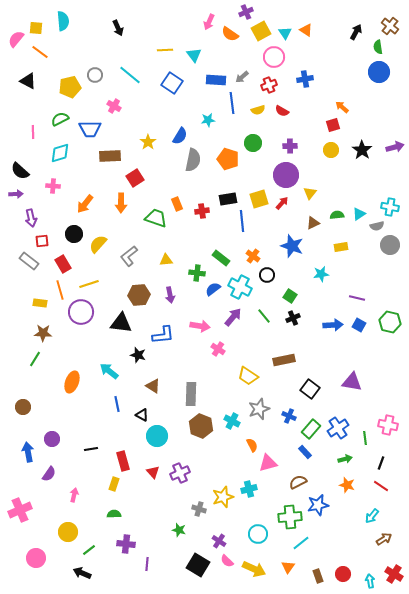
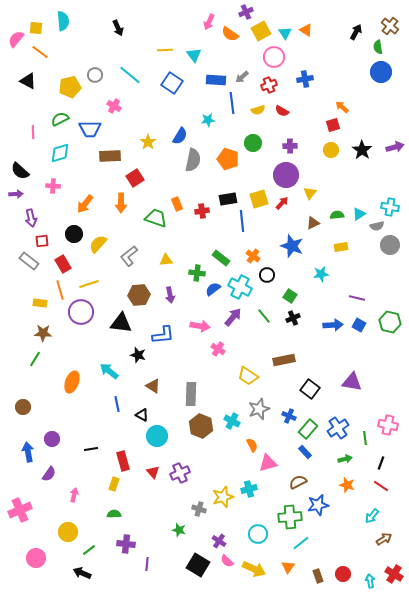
blue circle at (379, 72): moved 2 px right
green rectangle at (311, 429): moved 3 px left
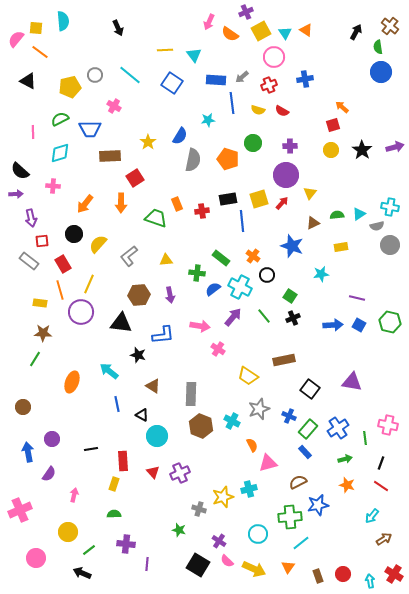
yellow semicircle at (258, 110): rotated 32 degrees clockwise
yellow line at (89, 284): rotated 48 degrees counterclockwise
red rectangle at (123, 461): rotated 12 degrees clockwise
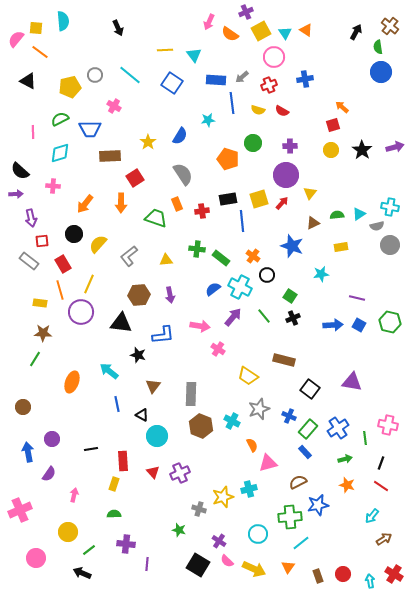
gray semicircle at (193, 160): moved 10 px left, 14 px down; rotated 45 degrees counterclockwise
green cross at (197, 273): moved 24 px up
brown rectangle at (284, 360): rotated 25 degrees clockwise
brown triangle at (153, 386): rotated 35 degrees clockwise
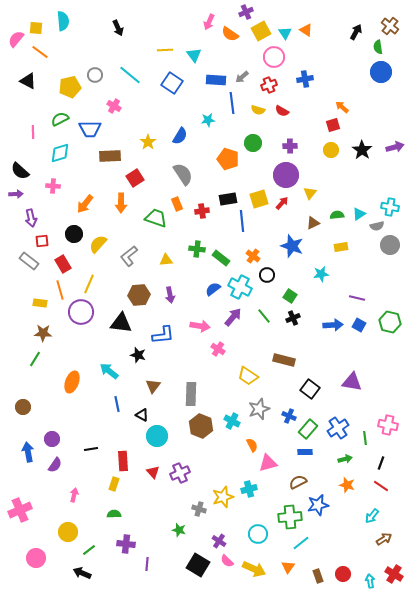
blue rectangle at (305, 452): rotated 48 degrees counterclockwise
purple semicircle at (49, 474): moved 6 px right, 9 px up
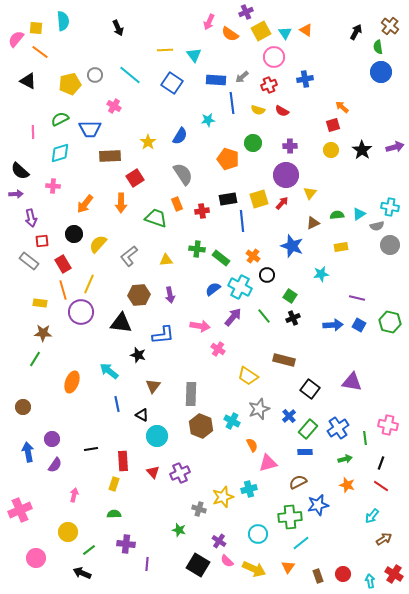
yellow pentagon at (70, 87): moved 3 px up
orange line at (60, 290): moved 3 px right
blue cross at (289, 416): rotated 24 degrees clockwise
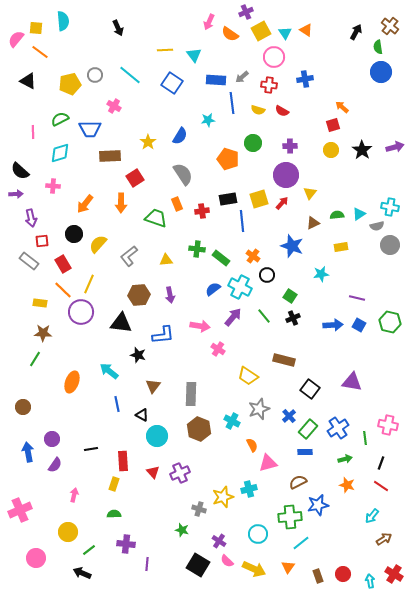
red cross at (269, 85): rotated 28 degrees clockwise
orange line at (63, 290): rotated 30 degrees counterclockwise
brown hexagon at (201, 426): moved 2 px left, 3 px down
green star at (179, 530): moved 3 px right
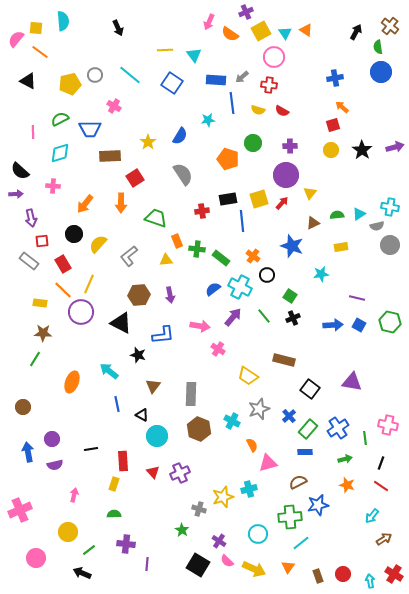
blue cross at (305, 79): moved 30 px right, 1 px up
orange rectangle at (177, 204): moved 37 px down
black triangle at (121, 323): rotated 20 degrees clockwise
purple semicircle at (55, 465): rotated 42 degrees clockwise
green star at (182, 530): rotated 16 degrees clockwise
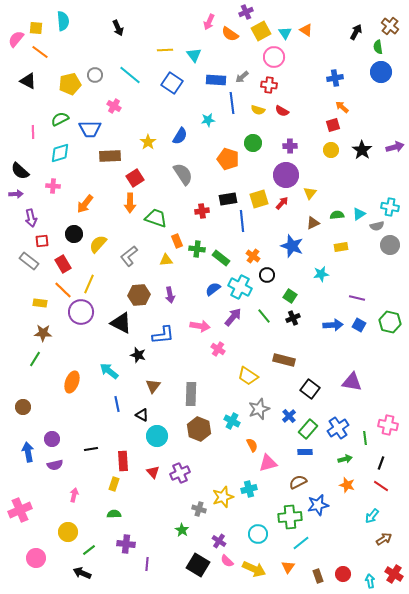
orange arrow at (121, 203): moved 9 px right
